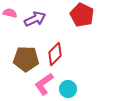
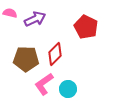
red pentagon: moved 4 px right, 12 px down
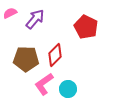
pink semicircle: rotated 40 degrees counterclockwise
purple arrow: rotated 25 degrees counterclockwise
red diamond: moved 1 px down
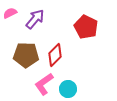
brown pentagon: moved 4 px up
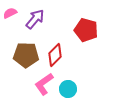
red pentagon: moved 3 px down; rotated 10 degrees counterclockwise
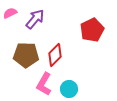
red pentagon: moved 6 px right; rotated 30 degrees clockwise
pink L-shape: rotated 25 degrees counterclockwise
cyan circle: moved 1 px right
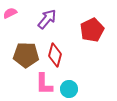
purple arrow: moved 12 px right
red diamond: rotated 30 degrees counterclockwise
pink L-shape: rotated 30 degrees counterclockwise
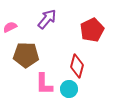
pink semicircle: moved 14 px down
red diamond: moved 22 px right, 11 px down
